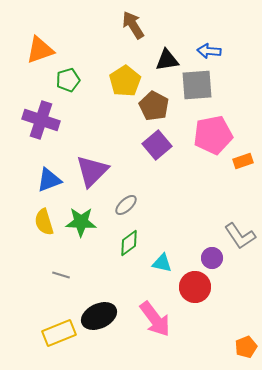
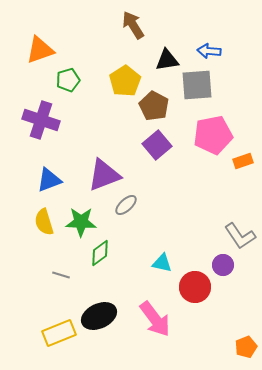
purple triangle: moved 12 px right, 4 px down; rotated 24 degrees clockwise
green diamond: moved 29 px left, 10 px down
purple circle: moved 11 px right, 7 px down
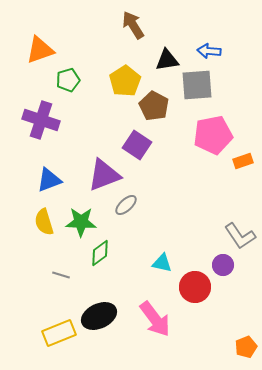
purple square: moved 20 px left; rotated 16 degrees counterclockwise
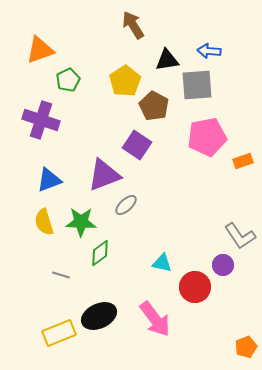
green pentagon: rotated 10 degrees counterclockwise
pink pentagon: moved 6 px left, 2 px down
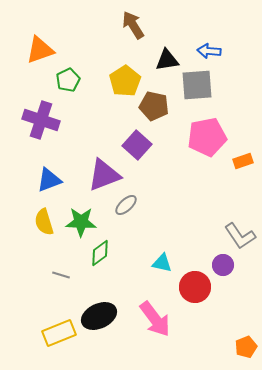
brown pentagon: rotated 16 degrees counterclockwise
purple square: rotated 8 degrees clockwise
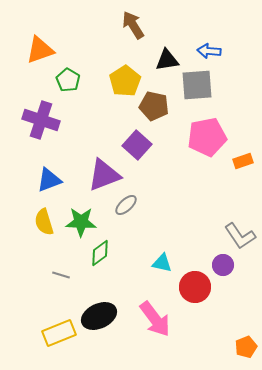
green pentagon: rotated 15 degrees counterclockwise
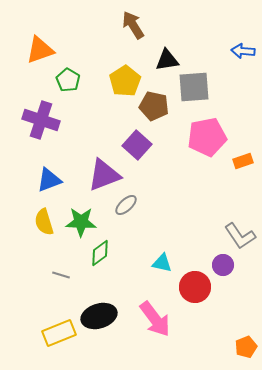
blue arrow: moved 34 px right
gray square: moved 3 px left, 2 px down
black ellipse: rotated 8 degrees clockwise
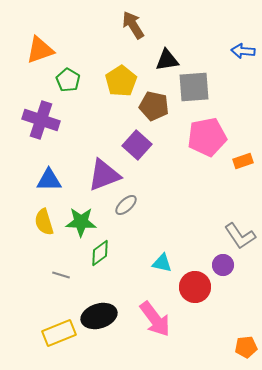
yellow pentagon: moved 4 px left
blue triangle: rotated 20 degrees clockwise
orange pentagon: rotated 15 degrees clockwise
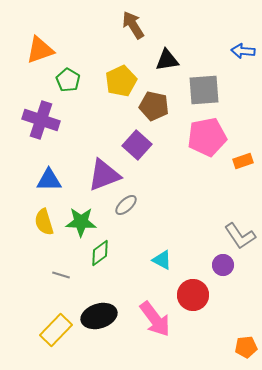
yellow pentagon: rotated 8 degrees clockwise
gray square: moved 10 px right, 3 px down
cyan triangle: moved 3 px up; rotated 15 degrees clockwise
red circle: moved 2 px left, 8 px down
yellow rectangle: moved 3 px left, 3 px up; rotated 24 degrees counterclockwise
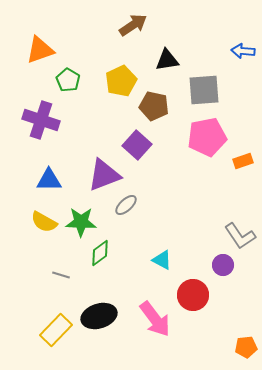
brown arrow: rotated 88 degrees clockwise
yellow semicircle: rotated 44 degrees counterclockwise
